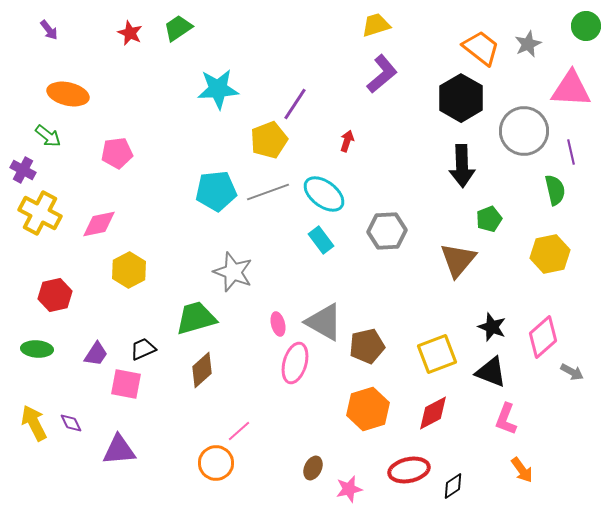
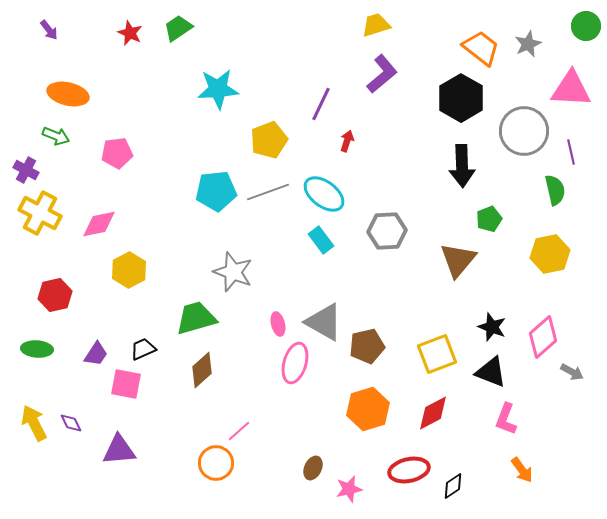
purple line at (295, 104): moved 26 px right; rotated 8 degrees counterclockwise
green arrow at (48, 136): moved 8 px right; rotated 16 degrees counterclockwise
purple cross at (23, 170): moved 3 px right
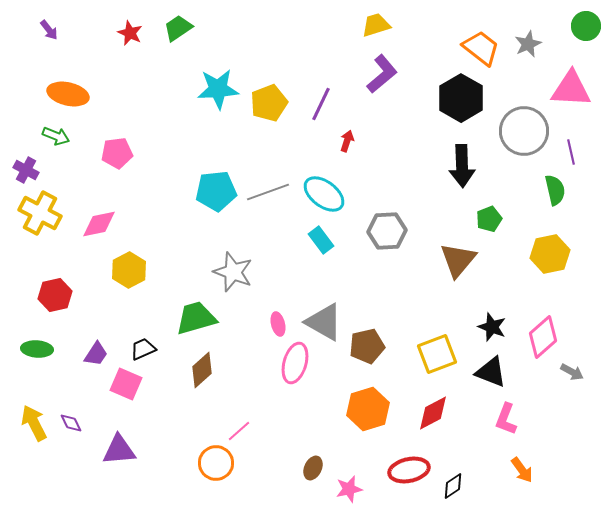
yellow pentagon at (269, 140): moved 37 px up
pink square at (126, 384): rotated 12 degrees clockwise
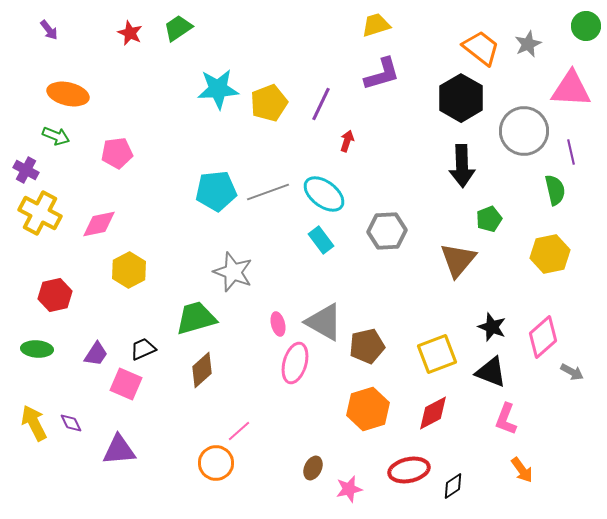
purple L-shape at (382, 74): rotated 24 degrees clockwise
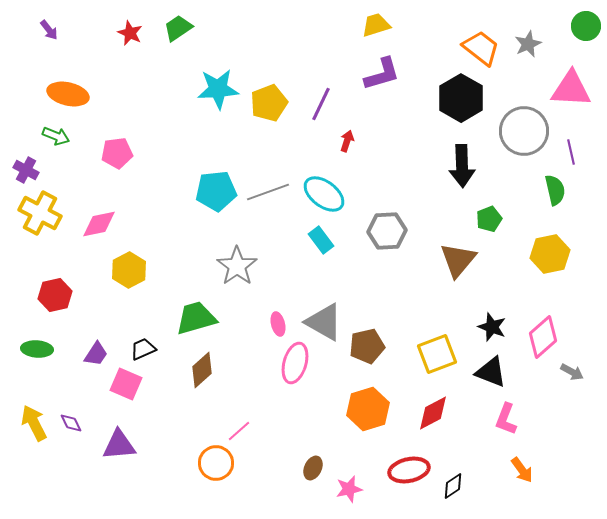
gray star at (233, 272): moved 4 px right, 6 px up; rotated 15 degrees clockwise
purple triangle at (119, 450): moved 5 px up
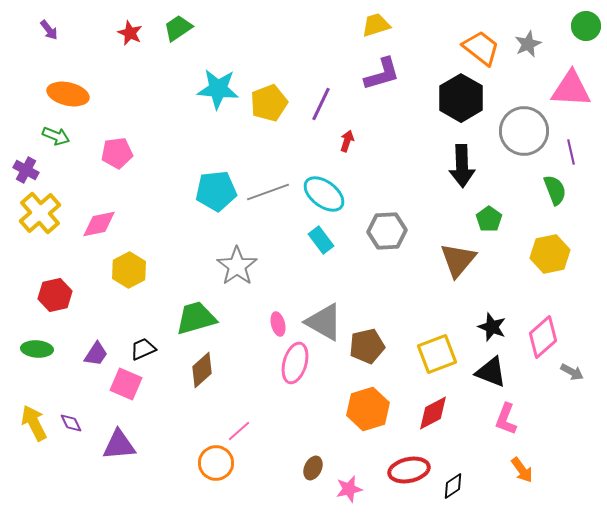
cyan star at (218, 89): rotated 9 degrees clockwise
green semicircle at (555, 190): rotated 8 degrees counterclockwise
yellow cross at (40, 213): rotated 21 degrees clockwise
green pentagon at (489, 219): rotated 15 degrees counterclockwise
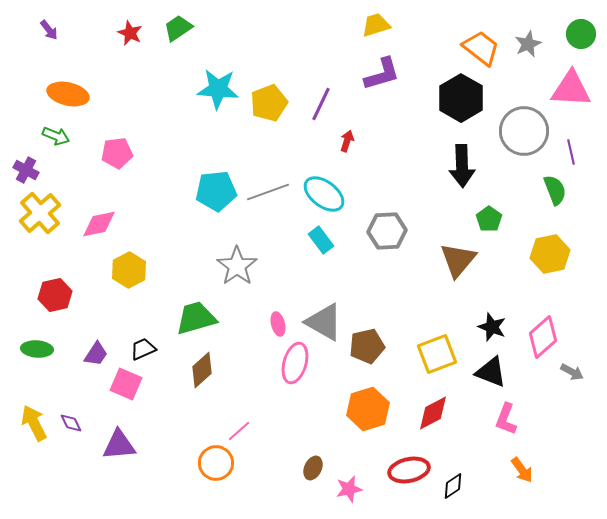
green circle at (586, 26): moved 5 px left, 8 px down
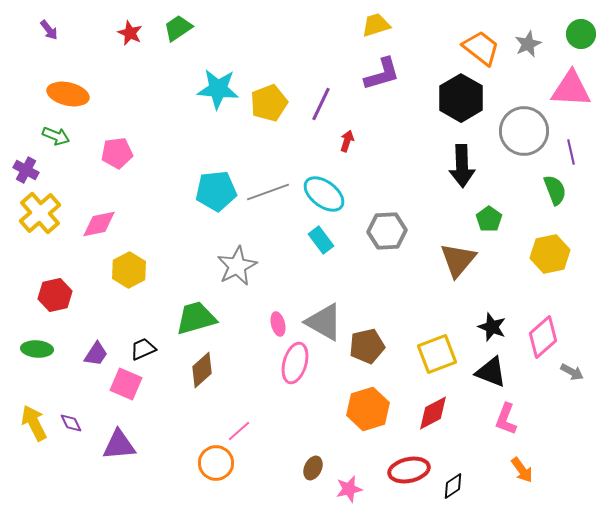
gray star at (237, 266): rotated 9 degrees clockwise
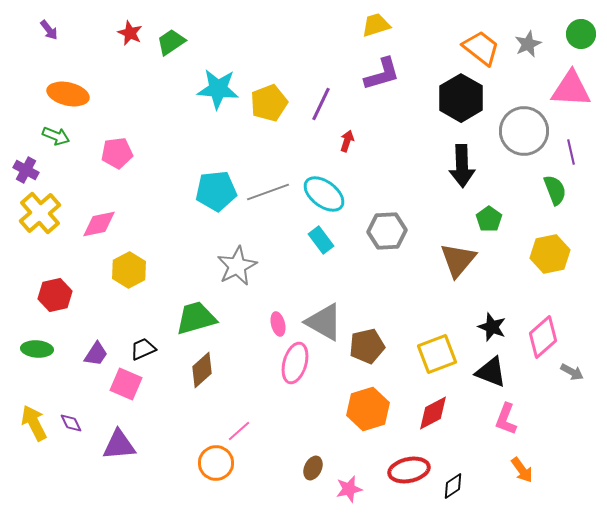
green trapezoid at (178, 28): moved 7 px left, 14 px down
